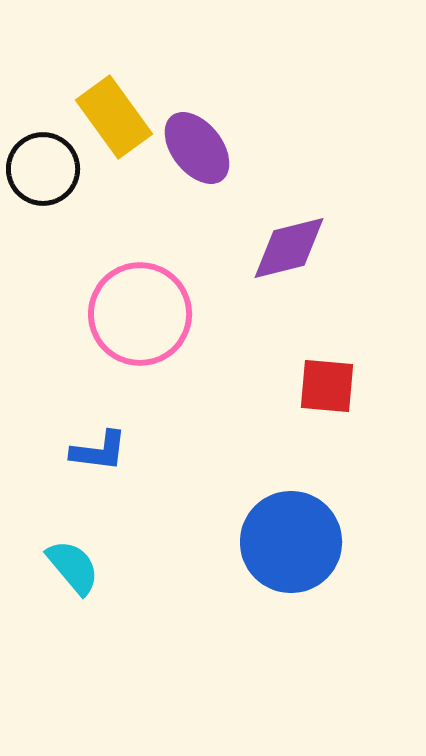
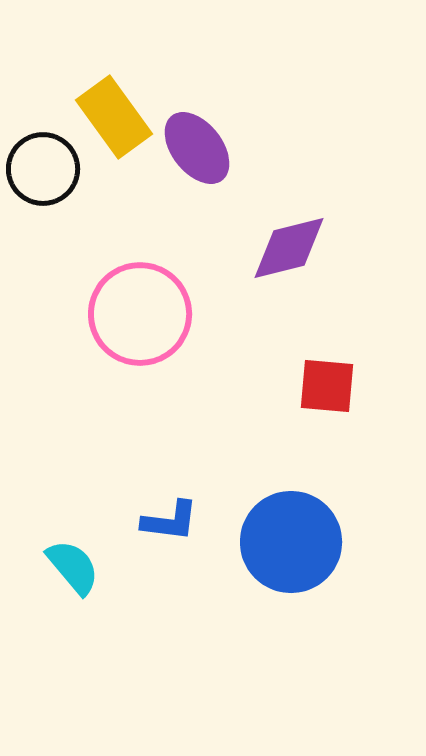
blue L-shape: moved 71 px right, 70 px down
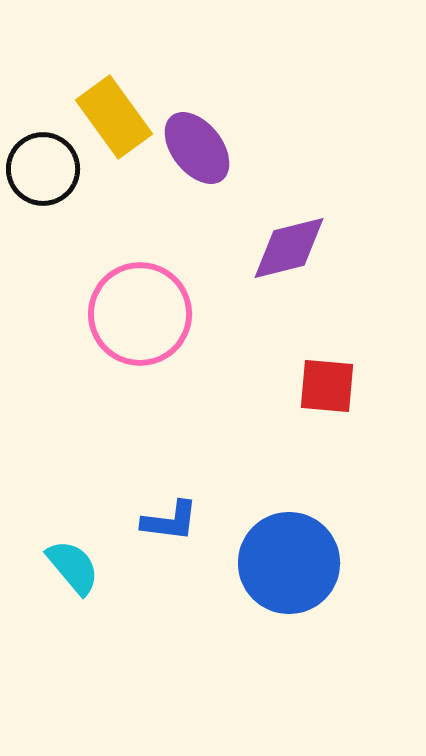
blue circle: moved 2 px left, 21 px down
